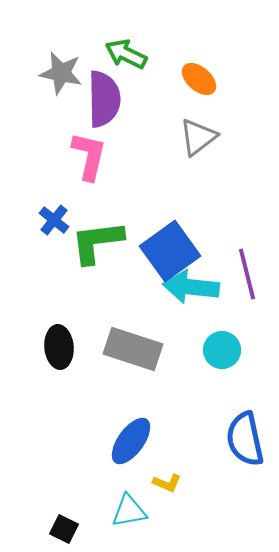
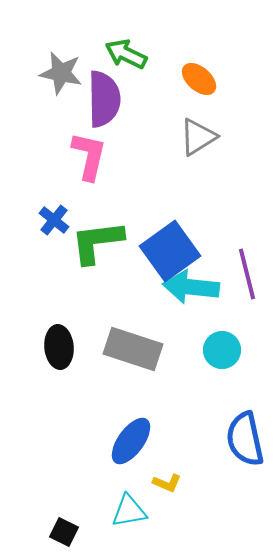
gray triangle: rotated 6 degrees clockwise
black square: moved 3 px down
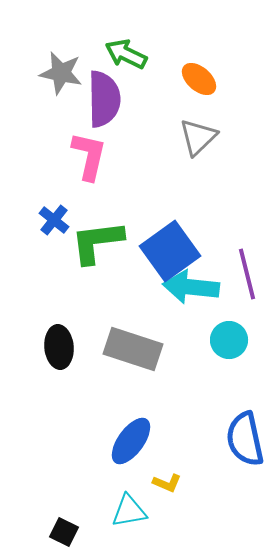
gray triangle: rotated 12 degrees counterclockwise
cyan circle: moved 7 px right, 10 px up
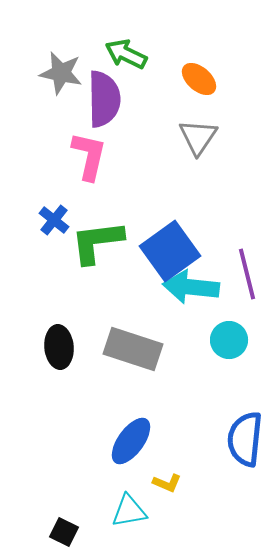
gray triangle: rotated 12 degrees counterclockwise
blue semicircle: rotated 18 degrees clockwise
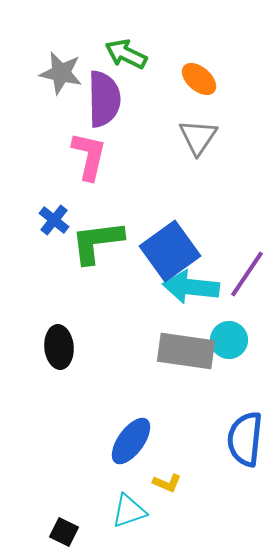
purple line: rotated 48 degrees clockwise
gray rectangle: moved 53 px right, 2 px down; rotated 10 degrees counterclockwise
cyan triangle: rotated 9 degrees counterclockwise
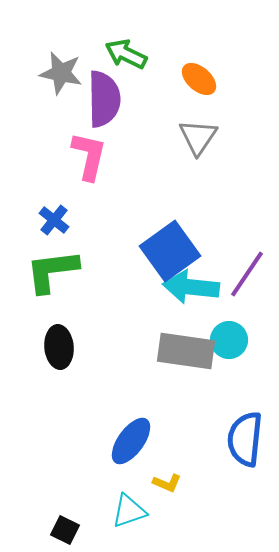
green L-shape: moved 45 px left, 29 px down
black square: moved 1 px right, 2 px up
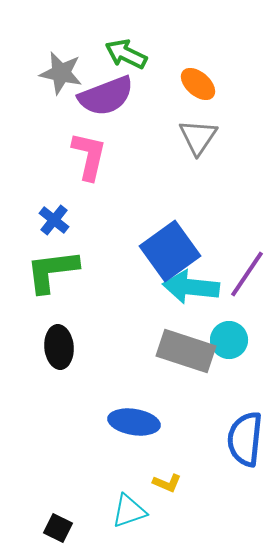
orange ellipse: moved 1 px left, 5 px down
purple semicircle: moved 2 px right, 3 px up; rotated 70 degrees clockwise
gray rectangle: rotated 10 degrees clockwise
blue ellipse: moved 3 px right, 19 px up; rotated 63 degrees clockwise
black square: moved 7 px left, 2 px up
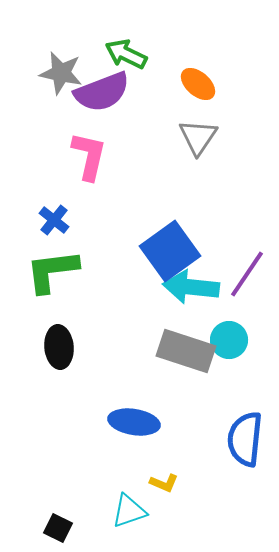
purple semicircle: moved 4 px left, 4 px up
yellow L-shape: moved 3 px left
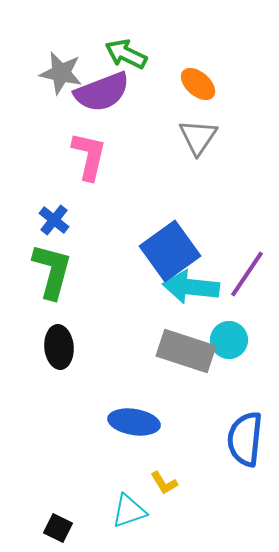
green L-shape: rotated 112 degrees clockwise
yellow L-shape: rotated 36 degrees clockwise
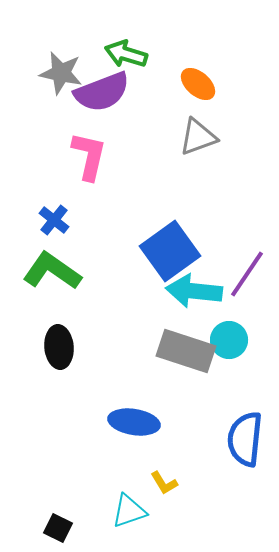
green arrow: rotated 9 degrees counterclockwise
gray triangle: rotated 36 degrees clockwise
green L-shape: rotated 70 degrees counterclockwise
cyan arrow: moved 3 px right, 4 px down
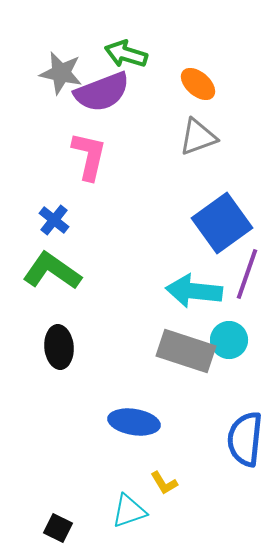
blue square: moved 52 px right, 28 px up
purple line: rotated 15 degrees counterclockwise
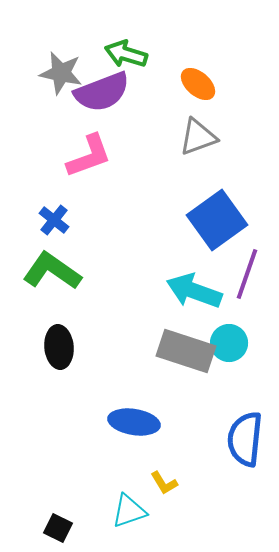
pink L-shape: rotated 57 degrees clockwise
blue square: moved 5 px left, 3 px up
cyan arrow: rotated 14 degrees clockwise
cyan circle: moved 3 px down
